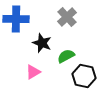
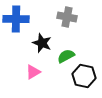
gray cross: rotated 36 degrees counterclockwise
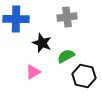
gray cross: rotated 18 degrees counterclockwise
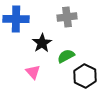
black star: rotated 18 degrees clockwise
pink triangle: rotated 42 degrees counterclockwise
black hexagon: moved 1 px right; rotated 15 degrees clockwise
